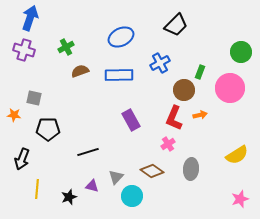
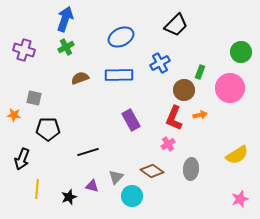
blue arrow: moved 35 px right, 1 px down
brown semicircle: moved 7 px down
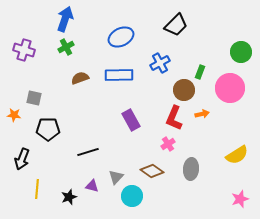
orange arrow: moved 2 px right, 1 px up
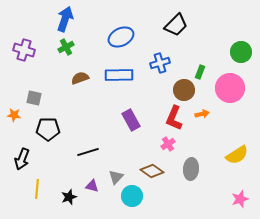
blue cross: rotated 12 degrees clockwise
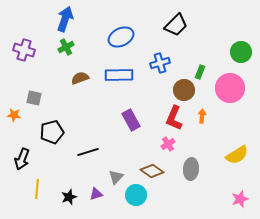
orange arrow: moved 2 px down; rotated 72 degrees counterclockwise
black pentagon: moved 4 px right, 3 px down; rotated 15 degrees counterclockwise
purple triangle: moved 4 px right, 8 px down; rotated 32 degrees counterclockwise
cyan circle: moved 4 px right, 1 px up
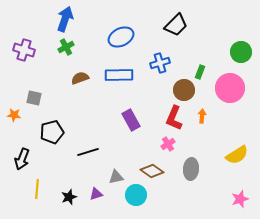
gray triangle: rotated 35 degrees clockwise
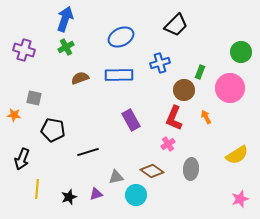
orange arrow: moved 4 px right, 1 px down; rotated 32 degrees counterclockwise
black pentagon: moved 1 px right, 2 px up; rotated 25 degrees clockwise
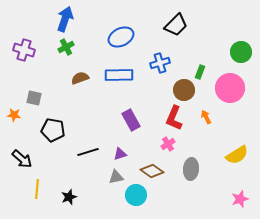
black arrow: rotated 70 degrees counterclockwise
purple triangle: moved 24 px right, 40 px up
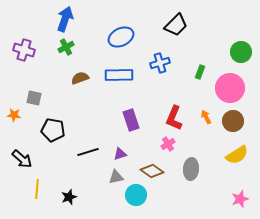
brown circle: moved 49 px right, 31 px down
purple rectangle: rotated 10 degrees clockwise
